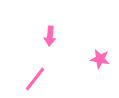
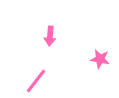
pink line: moved 1 px right, 2 px down
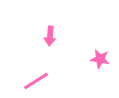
pink line: rotated 20 degrees clockwise
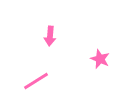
pink star: rotated 12 degrees clockwise
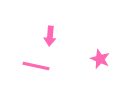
pink line: moved 15 px up; rotated 44 degrees clockwise
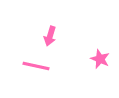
pink arrow: rotated 12 degrees clockwise
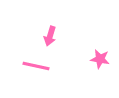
pink star: rotated 12 degrees counterclockwise
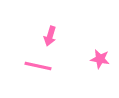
pink line: moved 2 px right
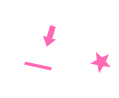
pink star: moved 1 px right, 3 px down
